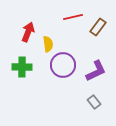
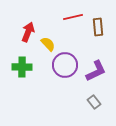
brown rectangle: rotated 42 degrees counterclockwise
yellow semicircle: rotated 35 degrees counterclockwise
purple circle: moved 2 px right
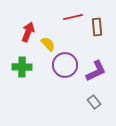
brown rectangle: moved 1 px left
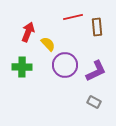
gray rectangle: rotated 24 degrees counterclockwise
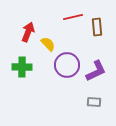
purple circle: moved 2 px right
gray rectangle: rotated 24 degrees counterclockwise
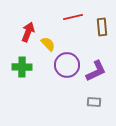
brown rectangle: moved 5 px right
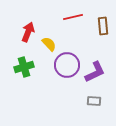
brown rectangle: moved 1 px right, 1 px up
yellow semicircle: moved 1 px right
green cross: moved 2 px right; rotated 18 degrees counterclockwise
purple L-shape: moved 1 px left, 1 px down
gray rectangle: moved 1 px up
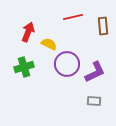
yellow semicircle: rotated 21 degrees counterclockwise
purple circle: moved 1 px up
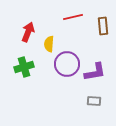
yellow semicircle: rotated 112 degrees counterclockwise
purple L-shape: rotated 15 degrees clockwise
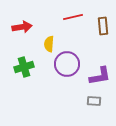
red arrow: moved 6 px left, 5 px up; rotated 60 degrees clockwise
purple L-shape: moved 5 px right, 4 px down
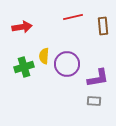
yellow semicircle: moved 5 px left, 12 px down
purple L-shape: moved 2 px left, 2 px down
